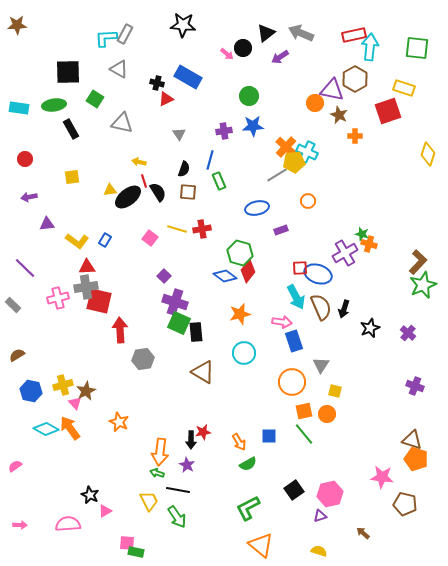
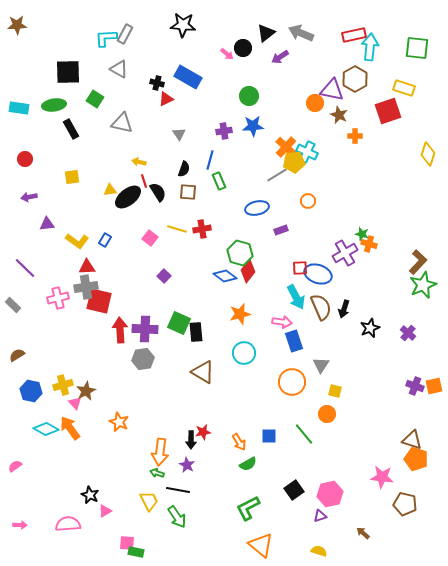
purple cross at (175, 302): moved 30 px left, 27 px down; rotated 15 degrees counterclockwise
orange square at (304, 411): moved 130 px right, 25 px up
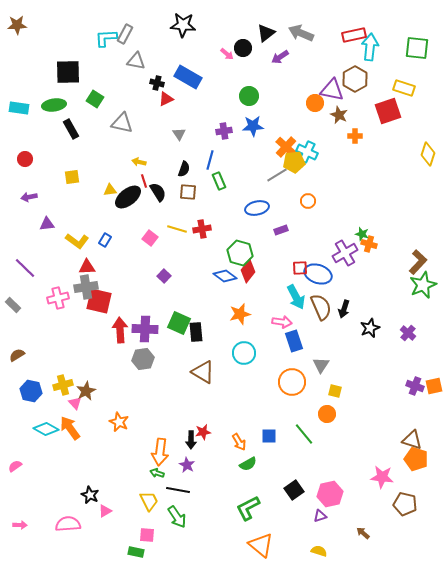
gray triangle at (119, 69): moved 17 px right, 8 px up; rotated 18 degrees counterclockwise
pink square at (127, 543): moved 20 px right, 8 px up
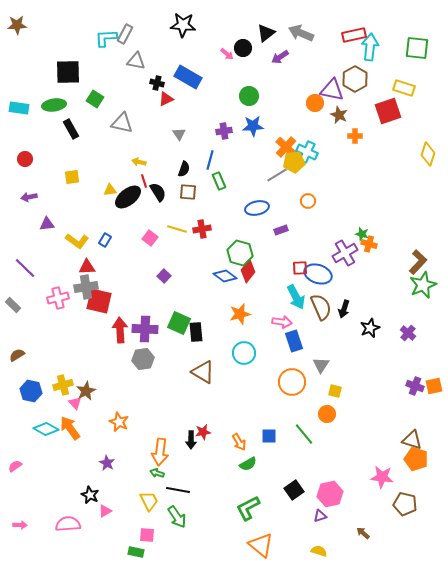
purple star at (187, 465): moved 80 px left, 2 px up
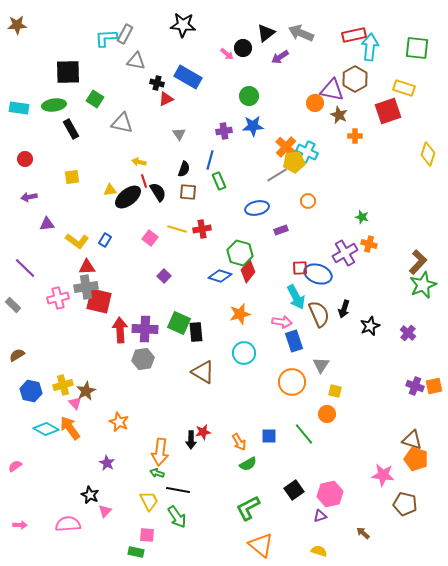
green star at (362, 234): moved 17 px up
blue diamond at (225, 276): moved 5 px left; rotated 20 degrees counterclockwise
brown semicircle at (321, 307): moved 2 px left, 7 px down
black star at (370, 328): moved 2 px up
pink star at (382, 477): moved 1 px right, 2 px up
pink triangle at (105, 511): rotated 16 degrees counterclockwise
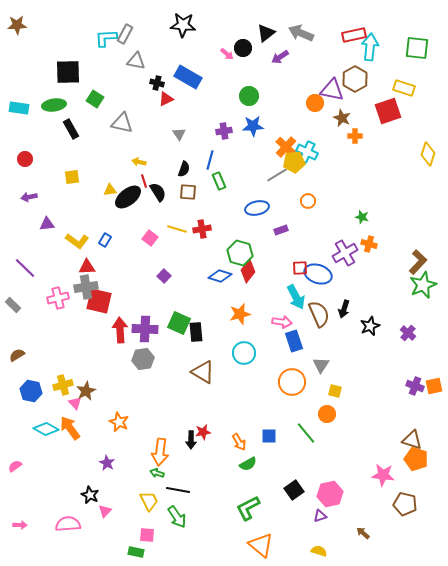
brown star at (339, 115): moved 3 px right, 3 px down
green line at (304, 434): moved 2 px right, 1 px up
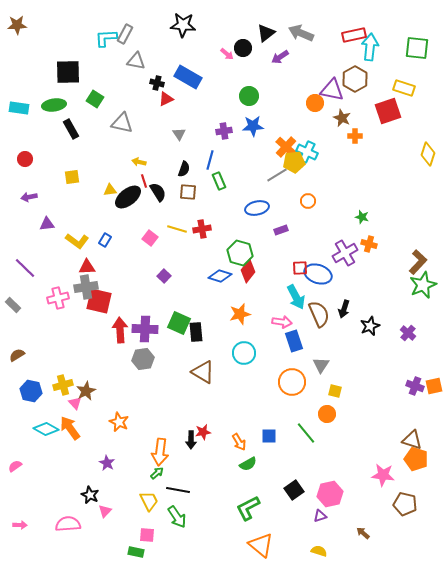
green arrow at (157, 473): rotated 120 degrees clockwise
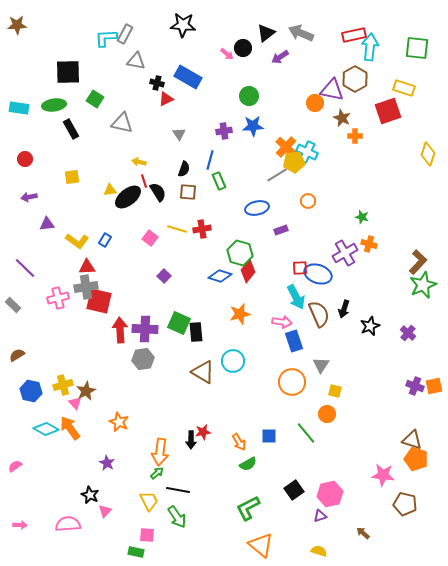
cyan circle at (244, 353): moved 11 px left, 8 px down
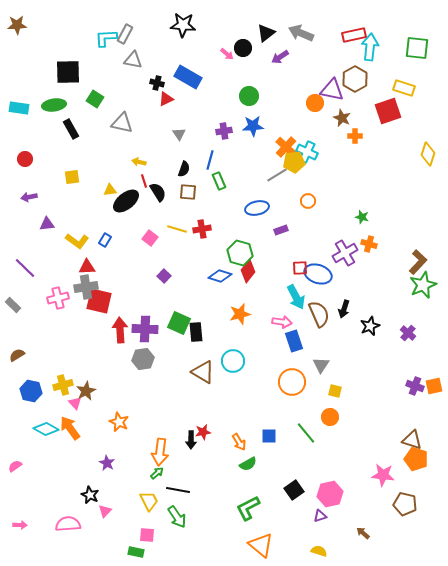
gray triangle at (136, 61): moved 3 px left, 1 px up
black ellipse at (128, 197): moved 2 px left, 4 px down
orange circle at (327, 414): moved 3 px right, 3 px down
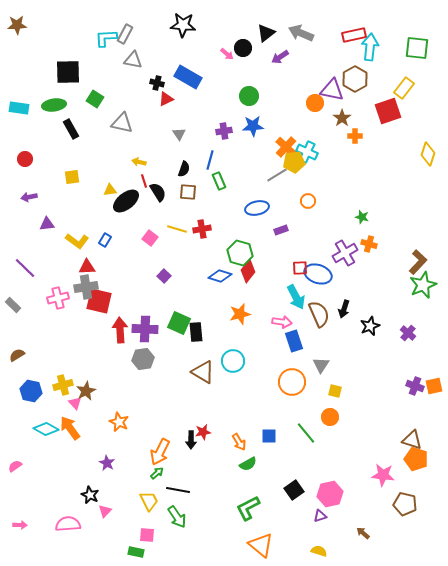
yellow rectangle at (404, 88): rotated 70 degrees counterclockwise
brown star at (342, 118): rotated 12 degrees clockwise
orange arrow at (160, 452): rotated 20 degrees clockwise
